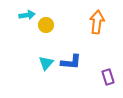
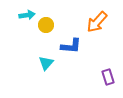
orange arrow: rotated 145 degrees counterclockwise
blue L-shape: moved 16 px up
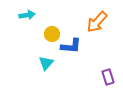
yellow circle: moved 6 px right, 9 px down
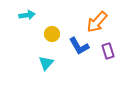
blue L-shape: moved 8 px right; rotated 55 degrees clockwise
purple rectangle: moved 26 px up
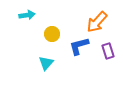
blue L-shape: rotated 105 degrees clockwise
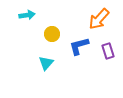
orange arrow: moved 2 px right, 3 px up
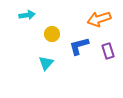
orange arrow: rotated 30 degrees clockwise
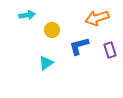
orange arrow: moved 2 px left, 1 px up
yellow circle: moved 4 px up
purple rectangle: moved 2 px right, 1 px up
cyan triangle: rotated 14 degrees clockwise
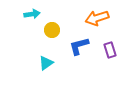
cyan arrow: moved 5 px right, 1 px up
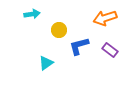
orange arrow: moved 8 px right
yellow circle: moved 7 px right
purple rectangle: rotated 35 degrees counterclockwise
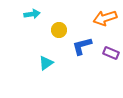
blue L-shape: moved 3 px right
purple rectangle: moved 1 px right, 3 px down; rotated 14 degrees counterclockwise
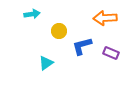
orange arrow: rotated 15 degrees clockwise
yellow circle: moved 1 px down
